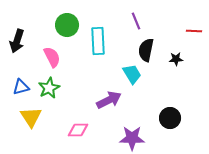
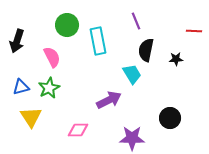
cyan rectangle: rotated 8 degrees counterclockwise
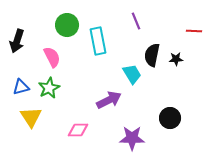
black semicircle: moved 6 px right, 5 px down
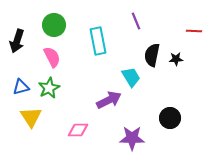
green circle: moved 13 px left
cyan trapezoid: moved 1 px left, 3 px down
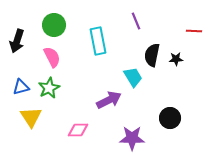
cyan trapezoid: moved 2 px right
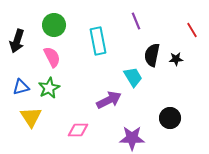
red line: moved 2 px left, 1 px up; rotated 56 degrees clockwise
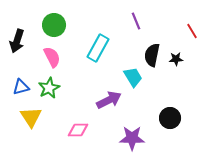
red line: moved 1 px down
cyan rectangle: moved 7 px down; rotated 40 degrees clockwise
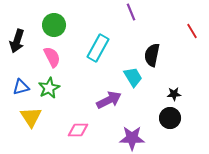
purple line: moved 5 px left, 9 px up
black star: moved 2 px left, 35 px down
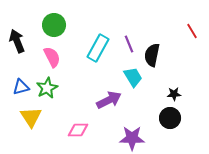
purple line: moved 2 px left, 32 px down
black arrow: rotated 140 degrees clockwise
green star: moved 2 px left
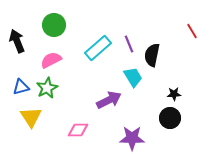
cyan rectangle: rotated 20 degrees clockwise
pink semicircle: moved 1 px left, 3 px down; rotated 90 degrees counterclockwise
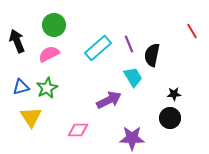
pink semicircle: moved 2 px left, 6 px up
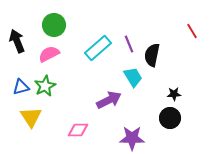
green star: moved 2 px left, 2 px up
